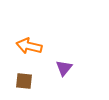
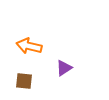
purple triangle: rotated 18 degrees clockwise
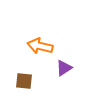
orange arrow: moved 11 px right
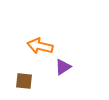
purple triangle: moved 1 px left, 1 px up
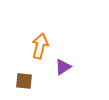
orange arrow: rotated 90 degrees clockwise
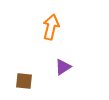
orange arrow: moved 11 px right, 19 px up
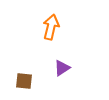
purple triangle: moved 1 px left, 1 px down
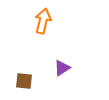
orange arrow: moved 8 px left, 6 px up
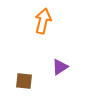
purple triangle: moved 2 px left, 1 px up
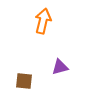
purple triangle: rotated 18 degrees clockwise
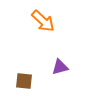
orange arrow: rotated 120 degrees clockwise
